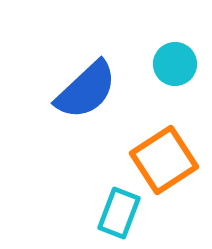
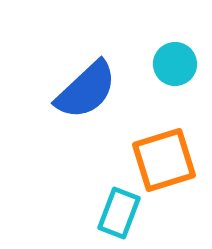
orange square: rotated 16 degrees clockwise
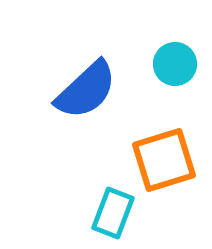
cyan rectangle: moved 6 px left
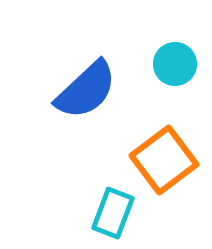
orange square: rotated 20 degrees counterclockwise
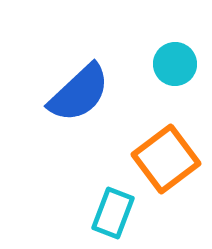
blue semicircle: moved 7 px left, 3 px down
orange square: moved 2 px right, 1 px up
